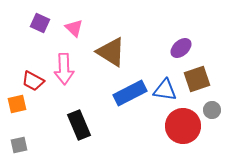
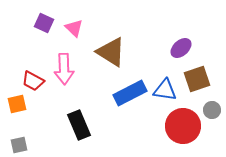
purple square: moved 4 px right
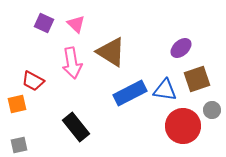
pink triangle: moved 2 px right, 4 px up
pink arrow: moved 8 px right, 6 px up; rotated 8 degrees counterclockwise
black rectangle: moved 3 px left, 2 px down; rotated 16 degrees counterclockwise
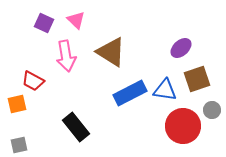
pink triangle: moved 4 px up
pink arrow: moved 6 px left, 7 px up
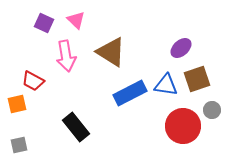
blue triangle: moved 1 px right, 5 px up
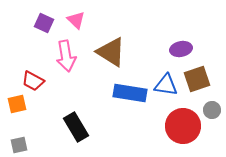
purple ellipse: moved 1 px down; rotated 30 degrees clockwise
blue rectangle: rotated 36 degrees clockwise
black rectangle: rotated 8 degrees clockwise
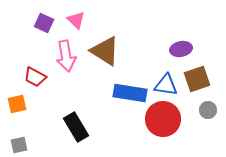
brown triangle: moved 6 px left, 1 px up
red trapezoid: moved 2 px right, 4 px up
gray circle: moved 4 px left
red circle: moved 20 px left, 7 px up
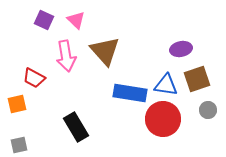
purple square: moved 3 px up
brown triangle: rotated 16 degrees clockwise
red trapezoid: moved 1 px left, 1 px down
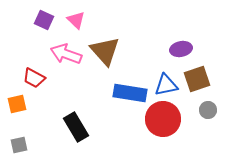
pink arrow: moved 2 px up; rotated 120 degrees clockwise
blue triangle: rotated 20 degrees counterclockwise
